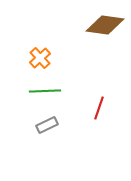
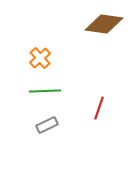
brown diamond: moved 1 px left, 1 px up
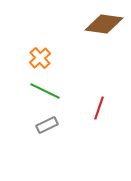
green line: rotated 28 degrees clockwise
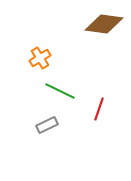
orange cross: rotated 10 degrees clockwise
green line: moved 15 px right
red line: moved 1 px down
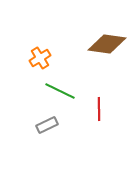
brown diamond: moved 3 px right, 20 px down
red line: rotated 20 degrees counterclockwise
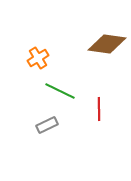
orange cross: moved 2 px left
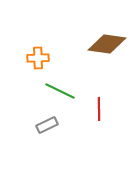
orange cross: rotated 30 degrees clockwise
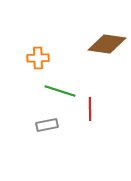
green line: rotated 8 degrees counterclockwise
red line: moved 9 px left
gray rectangle: rotated 15 degrees clockwise
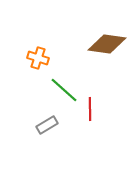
orange cross: rotated 20 degrees clockwise
green line: moved 4 px right, 1 px up; rotated 24 degrees clockwise
gray rectangle: rotated 20 degrees counterclockwise
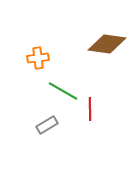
orange cross: rotated 25 degrees counterclockwise
green line: moved 1 px left, 1 px down; rotated 12 degrees counterclockwise
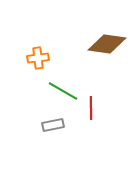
red line: moved 1 px right, 1 px up
gray rectangle: moved 6 px right; rotated 20 degrees clockwise
